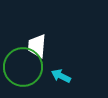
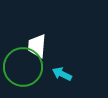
cyan arrow: moved 1 px right, 2 px up
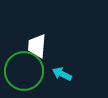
green circle: moved 1 px right, 4 px down
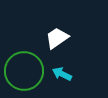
white trapezoid: moved 20 px right, 8 px up; rotated 50 degrees clockwise
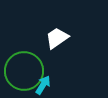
cyan arrow: moved 19 px left, 11 px down; rotated 96 degrees clockwise
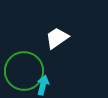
cyan arrow: rotated 18 degrees counterclockwise
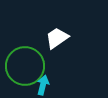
green circle: moved 1 px right, 5 px up
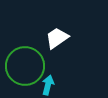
cyan arrow: moved 5 px right
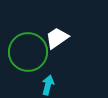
green circle: moved 3 px right, 14 px up
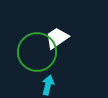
green circle: moved 9 px right
